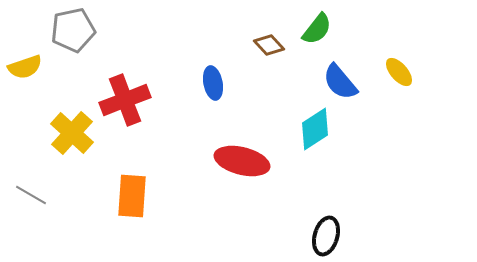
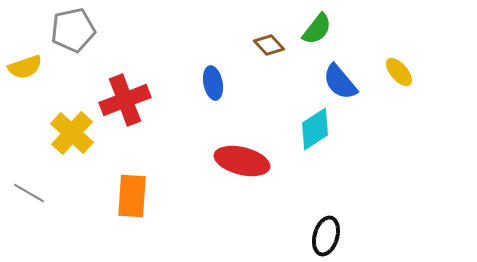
gray line: moved 2 px left, 2 px up
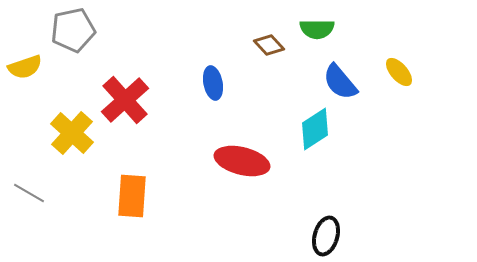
green semicircle: rotated 52 degrees clockwise
red cross: rotated 21 degrees counterclockwise
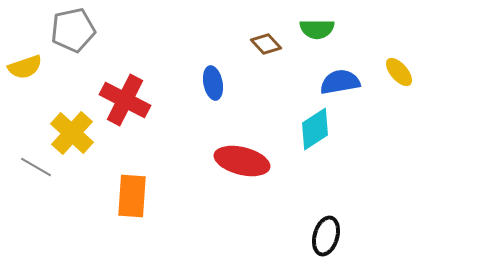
brown diamond: moved 3 px left, 1 px up
blue semicircle: rotated 120 degrees clockwise
red cross: rotated 21 degrees counterclockwise
gray line: moved 7 px right, 26 px up
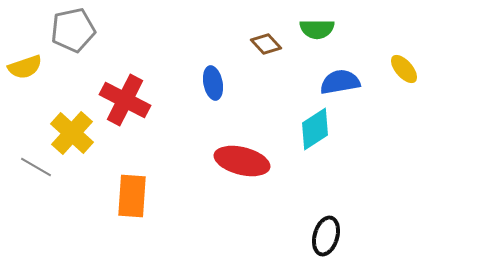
yellow ellipse: moved 5 px right, 3 px up
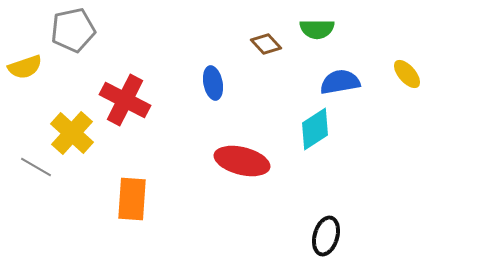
yellow ellipse: moved 3 px right, 5 px down
orange rectangle: moved 3 px down
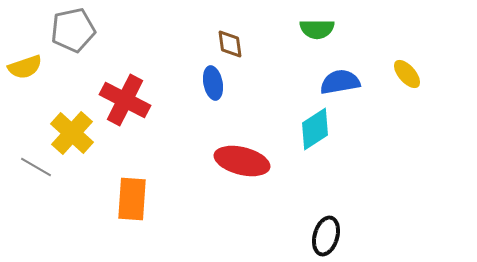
brown diamond: moved 36 px left; rotated 36 degrees clockwise
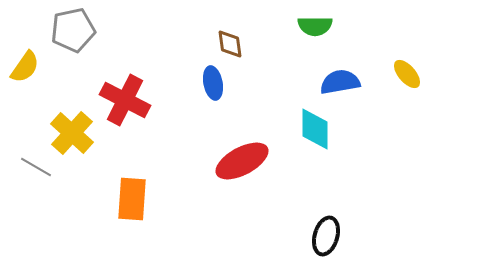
green semicircle: moved 2 px left, 3 px up
yellow semicircle: rotated 36 degrees counterclockwise
cyan diamond: rotated 57 degrees counterclockwise
red ellipse: rotated 42 degrees counterclockwise
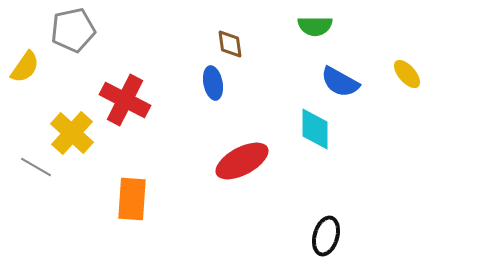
blue semicircle: rotated 141 degrees counterclockwise
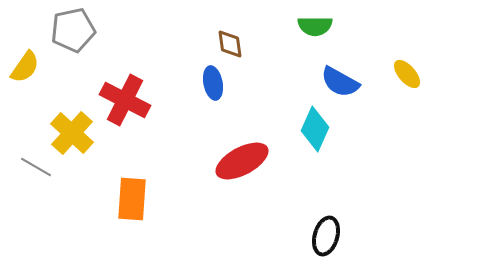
cyan diamond: rotated 24 degrees clockwise
